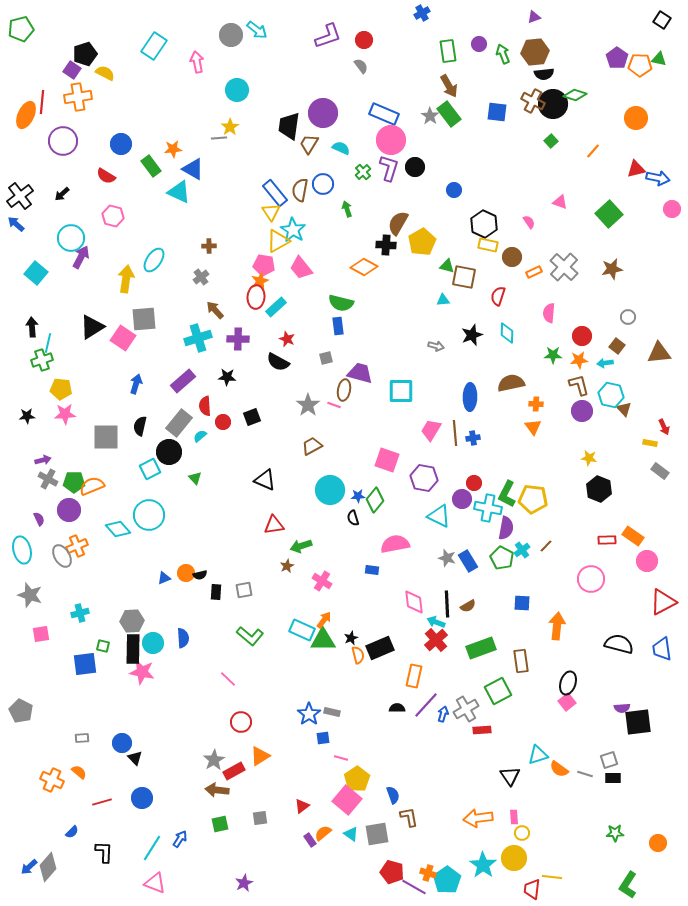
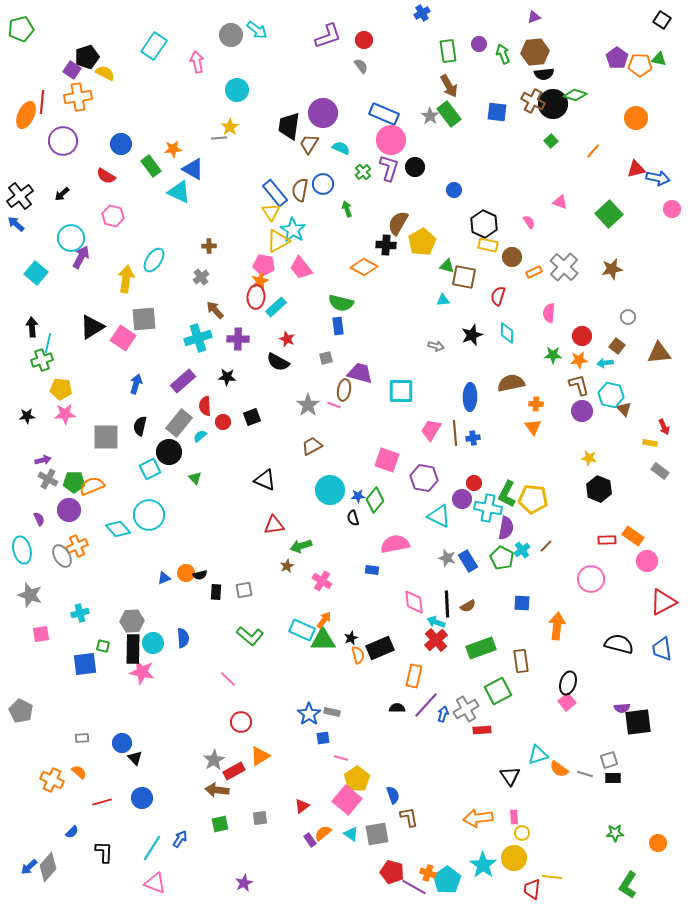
black pentagon at (85, 54): moved 2 px right, 3 px down
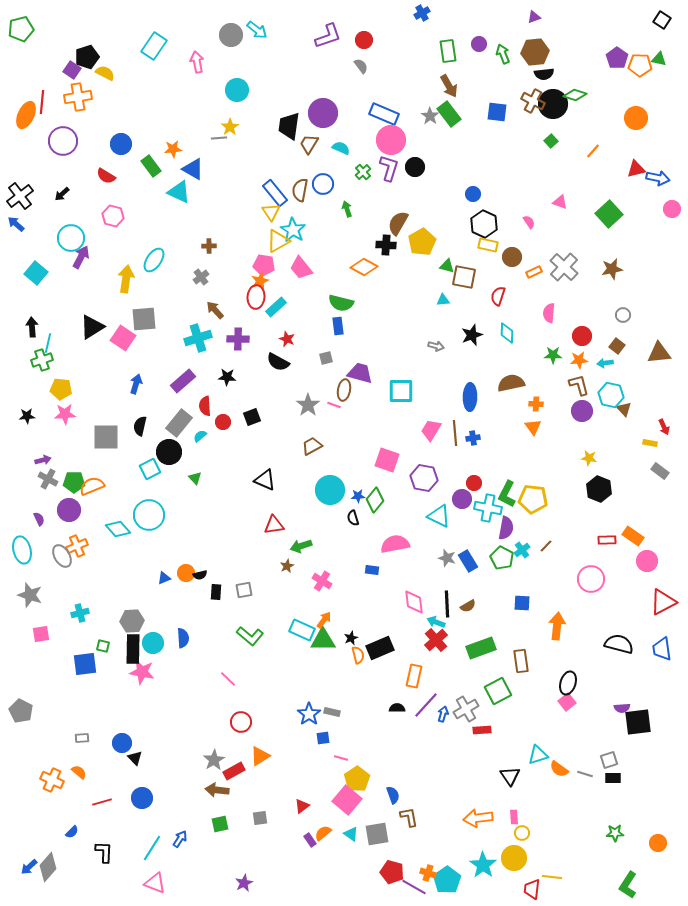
blue circle at (454, 190): moved 19 px right, 4 px down
gray circle at (628, 317): moved 5 px left, 2 px up
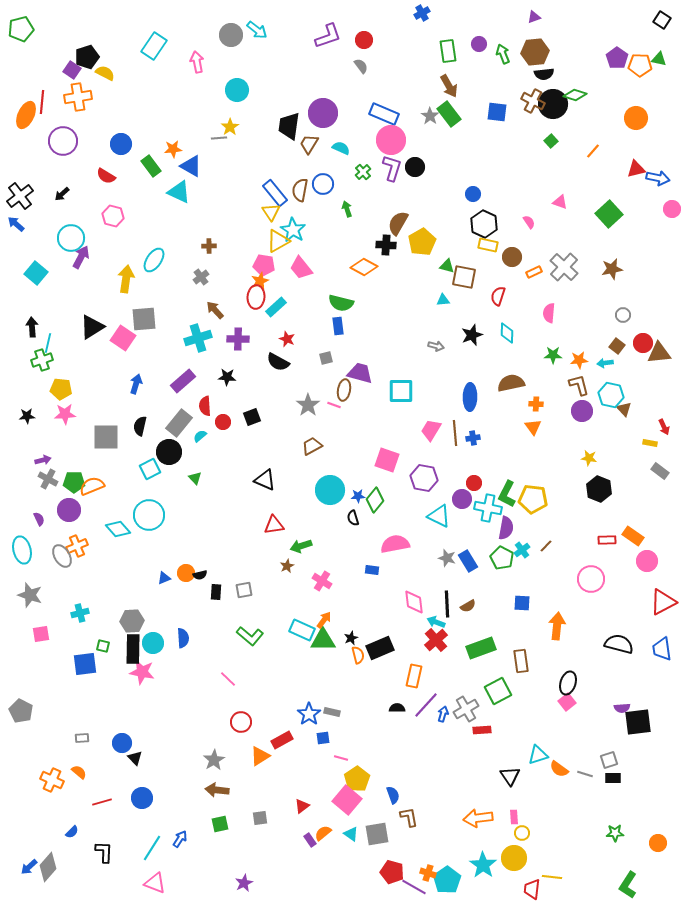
purple L-shape at (389, 168): moved 3 px right
blue triangle at (193, 169): moved 2 px left, 3 px up
red circle at (582, 336): moved 61 px right, 7 px down
red rectangle at (234, 771): moved 48 px right, 31 px up
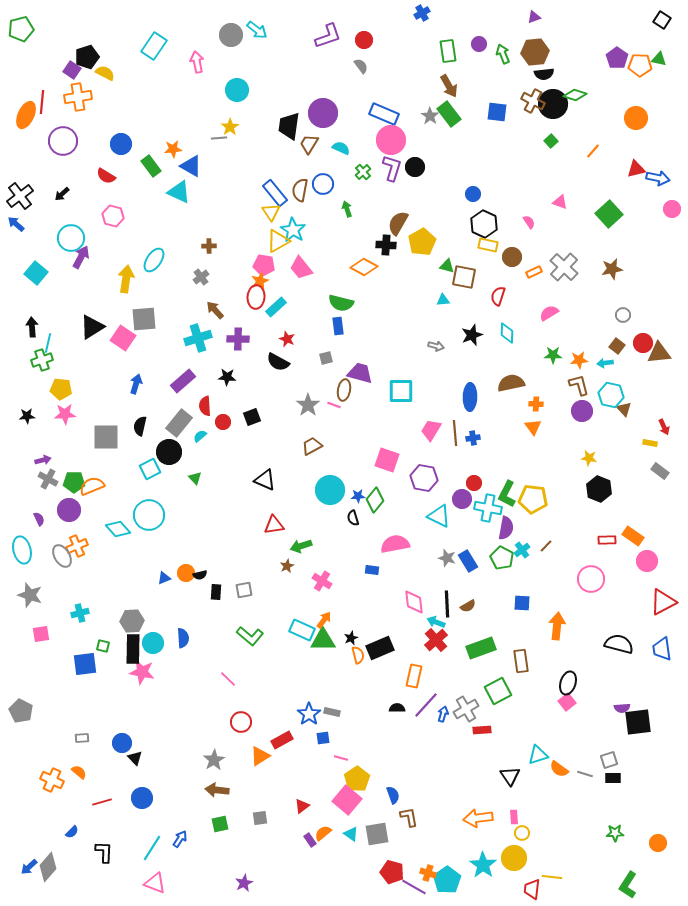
pink semicircle at (549, 313): rotated 54 degrees clockwise
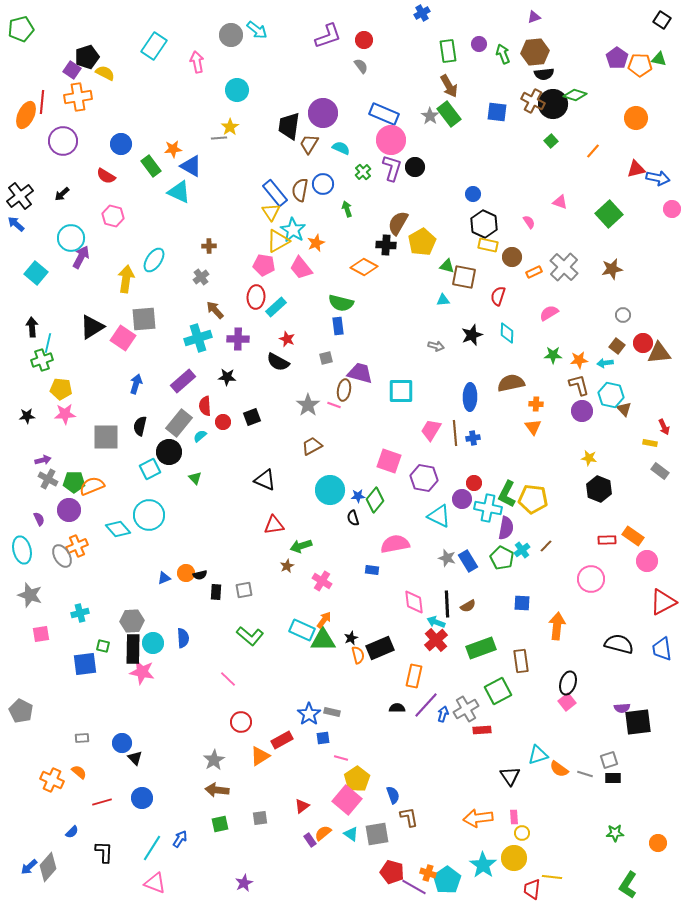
orange star at (260, 281): moved 56 px right, 38 px up
pink square at (387, 460): moved 2 px right, 1 px down
